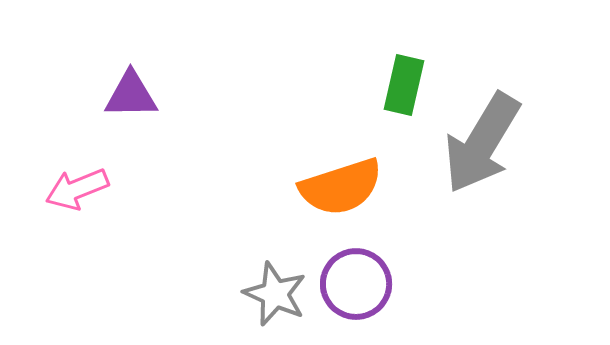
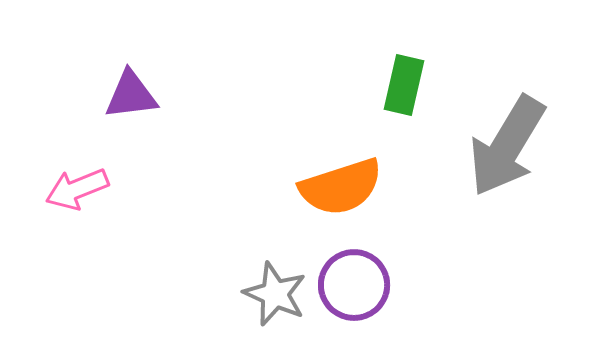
purple triangle: rotated 6 degrees counterclockwise
gray arrow: moved 25 px right, 3 px down
purple circle: moved 2 px left, 1 px down
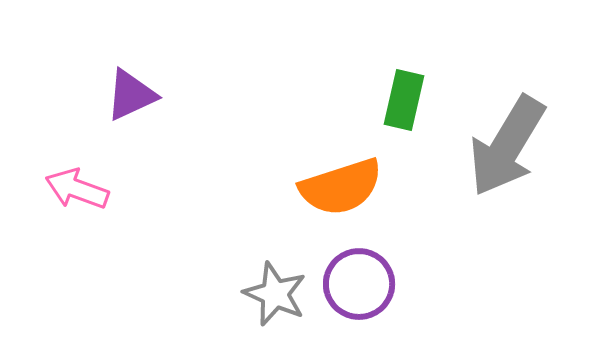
green rectangle: moved 15 px down
purple triangle: rotated 18 degrees counterclockwise
pink arrow: rotated 42 degrees clockwise
purple circle: moved 5 px right, 1 px up
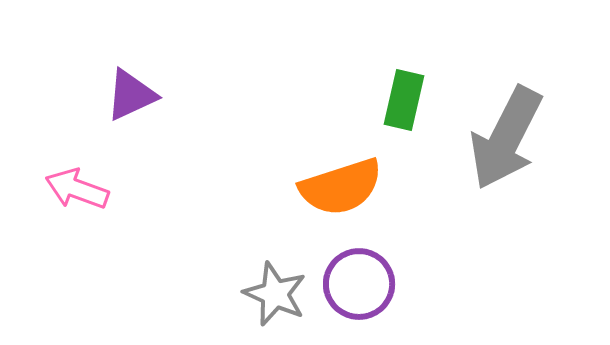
gray arrow: moved 1 px left, 8 px up; rotated 4 degrees counterclockwise
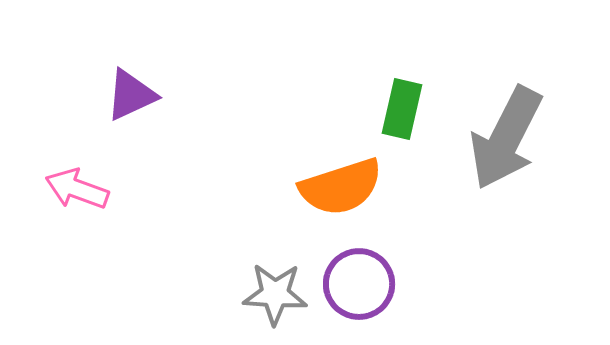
green rectangle: moved 2 px left, 9 px down
gray star: rotated 20 degrees counterclockwise
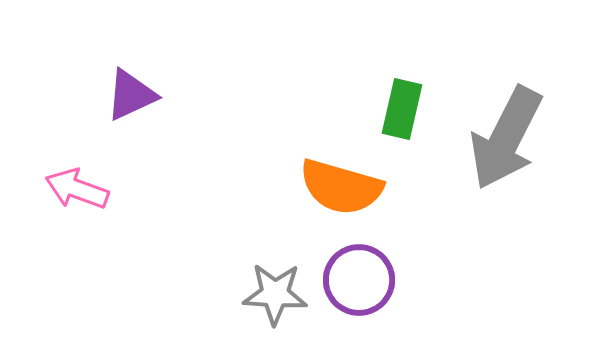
orange semicircle: rotated 34 degrees clockwise
purple circle: moved 4 px up
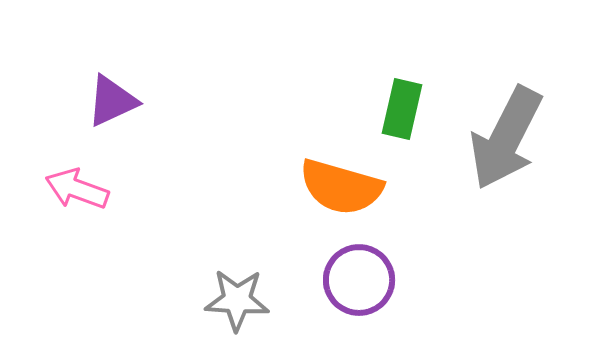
purple triangle: moved 19 px left, 6 px down
gray star: moved 38 px left, 6 px down
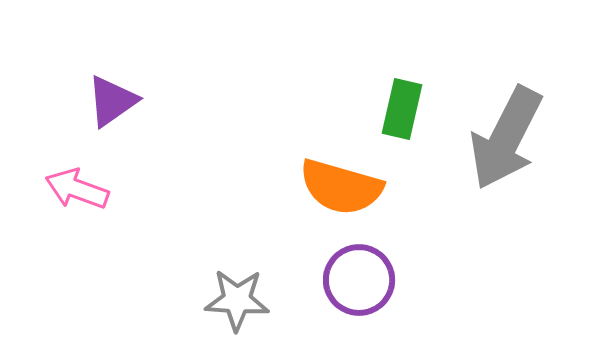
purple triangle: rotated 10 degrees counterclockwise
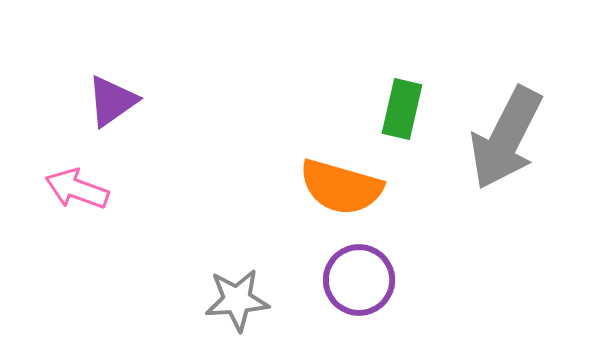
gray star: rotated 8 degrees counterclockwise
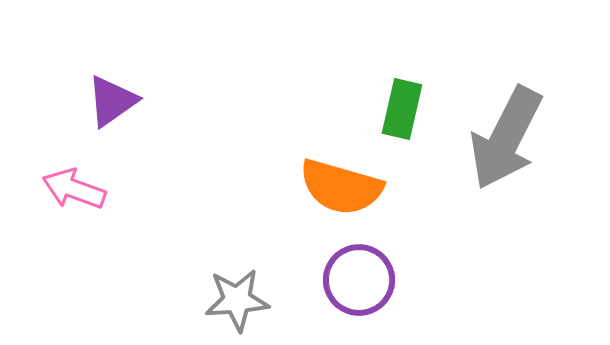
pink arrow: moved 3 px left
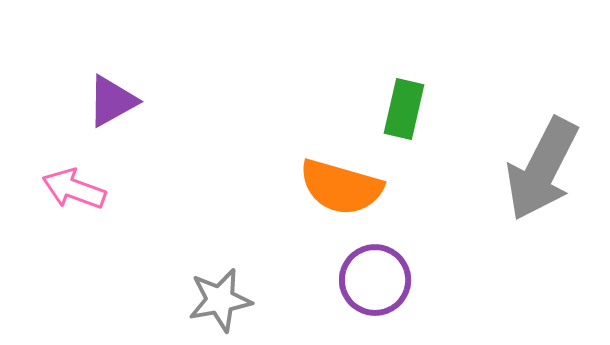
purple triangle: rotated 6 degrees clockwise
green rectangle: moved 2 px right
gray arrow: moved 36 px right, 31 px down
purple circle: moved 16 px right
gray star: moved 17 px left; rotated 6 degrees counterclockwise
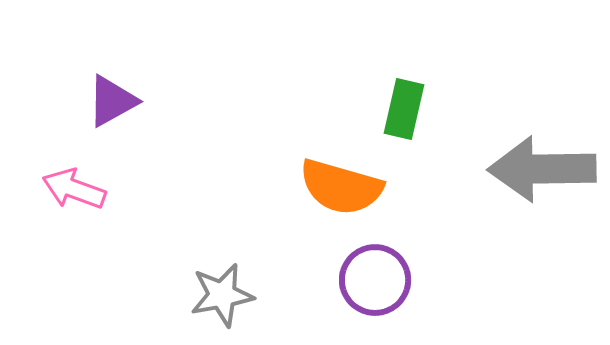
gray arrow: rotated 62 degrees clockwise
gray star: moved 2 px right, 5 px up
